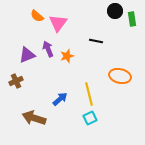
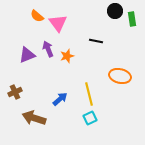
pink triangle: rotated 12 degrees counterclockwise
brown cross: moved 1 px left, 11 px down
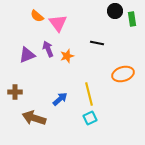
black line: moved 1 px right, 2 px down
orange ellipse: moved 3 px right, 2 px up; rotated 30 degrees counterclockwise
brown cross: rotated 24 degrees clockwise
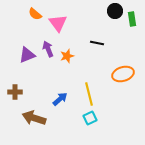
orange semicircle: moved 2 px left, 2 px up
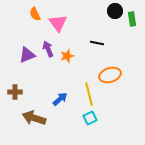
orange semicircle: rotated 24 degrees clockwise
orange ellipse: moved 13 px left, 1 px down
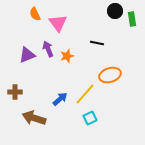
yellow line: moved 4 px left; rotated 55 degrees clockwise
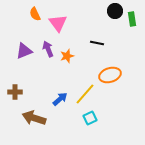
purple triangle: moved 3 px left, 4 px up
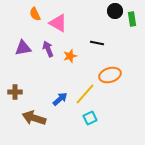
pink triangle: rotated 24 degrees counterclockwise
purple triangle: moved 1 px left, 3 px up; rotated 12 degrees clockwise
orange star: moved 3 px right
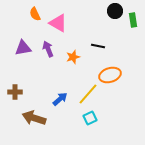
green rectangle: moved 1 px right, 1 px down
black line: moved 1 px right, 3 px down
orange star: moved 3 px right, 1 px down
yellow line: moved 3 px right
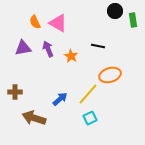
orange semicircle: moved 8 px down
orange star: moved 2 px left, 1 px up; rotated 24 degrees counterclockwise
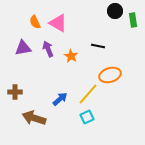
cyan square: moved 3 px left, 1 px up
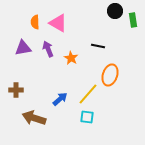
orange semicircle: rotated 24 degrees clockwise
orange star: moved 2 px down
orange ellipse: rotated 55 degrees counterclockwise
brown cross: moved 1 px right, 2 px up
cyan square: rotated 32 degrees clockwise
